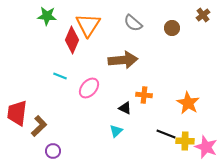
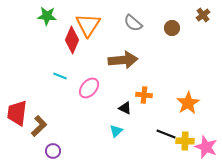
orange star: rotated 10 degrees clockwise
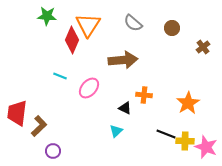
brown cross: moved 32 px down
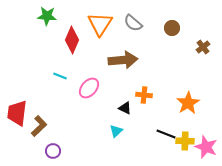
orange triangle: moved 12 px right, 1 px up
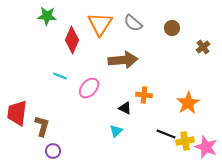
brown L-shape: moved 3 px right; rotated 30 degrees counterclockwise
yellow cross: rotated 12 degrees counterclockwise
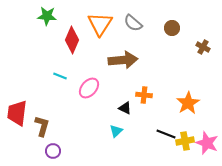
brown cross: rotated 24 degrees counterclockwise
pink star: moved 1 px right, 4 px up
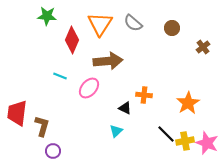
brown cross: rotated 24 degrees clockwise
brown arrow: moved 15 px left, 1 px down
black line: rotated 24 degrees clockwise
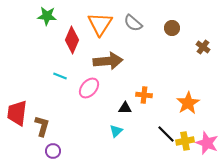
brown cross: rotated 16 degrees counterclockwise
black triangle: rotated 24 degrees counterclockwise
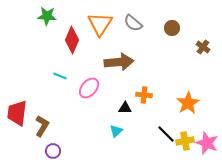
brown arrow: moved 11 px right, 1 px down
brown L-shape: rotated 15 degrees clockwise
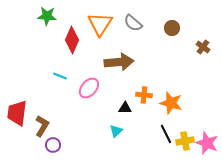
orange star: moved 17 px left; rotated 25 degrees counterclockwise
black line: rotated 18 degrees clockwise
purple circle: moved 6 px up
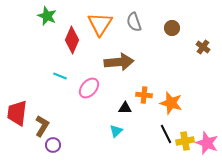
green star: rotated 18 degrees clockwise
gray semicircle: moved 1 px right, 1 px up; rotated 30 degrees clockwise
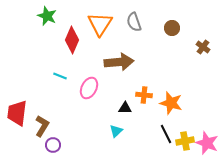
pink ellipse: rotated 15 degrees counterclockwise
